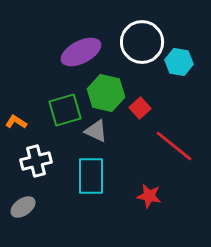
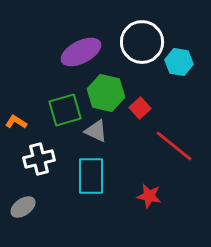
white cross: moved 3 px right, 2 px up
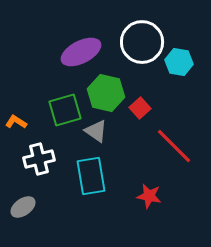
gray triangle: rotated 10 degrees clockwise
red line: rotated 6 degrees clockwise
cyan rectangle: rotated 9 degrees counterclockwise
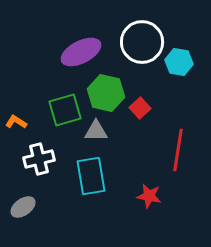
gray triangle: rotated 35 degrees counterclockwise
red line: moved 4 px right, 4 px down; rotated 54 degrees clockwise
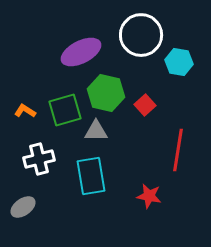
white circle: moved 1 px left, 7 px up
red square: moved 5 px right, 3 px up
orange L-shape: moved 9 px right, 11 px up
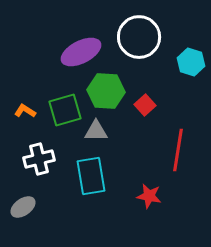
white circle: moved 2 px left, 2 px down
cyan hexagon: moved 12 px right; rotated 8 degrees clockwise
green hexagon: moved 2 px up; rotated 9 degrees counterclockwise
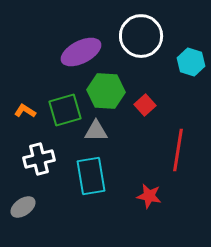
white circle: moved 2 px right, 1 px up
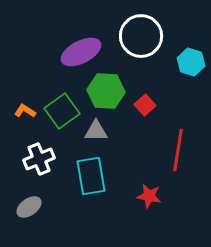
green square: moved 3 px left, 1 px down; rotated 20 degrees counterclockwise
white cross: rotated 8 degrees counterclockwise
gray ellipse: moved 6 px right
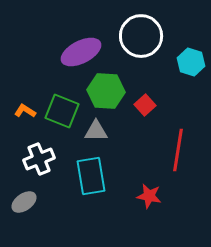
green square: rotated 32 degrees counterclockwise
gray ellipse: moved 5 px left, 5 px up
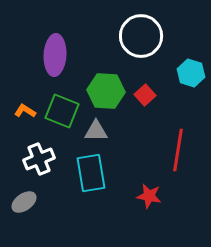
purple ellipse: moved 26 px left, 3 px down; rotated 60 degrees counterclockwise
cyan hexagon: moved 11 px down
red square: moved 10 px up
cyan rectangle: moved 3 px up
